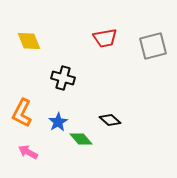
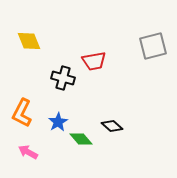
red trapezoid: moved 11 px left, 23 px down
black diamond: moved 2 px right, 6 px down
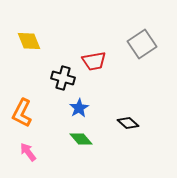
gray square: moved 11 px left, 2 px up; rotated 20 degrees counterclockwise
blue star: moved 21 px right, 14 px up
black diamond: moved 16 px right, 3 px up
pink arrow: rotated 24 degrees clockwise
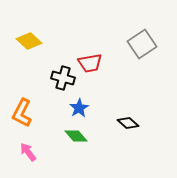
yellow diamond: rotated 25 degrees counterclockwise
red trapezoid: moved 4 px left, 2 px down
green diamond: moved 5 px left, 3 px up
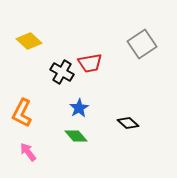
black cross: moved 1 px left, 6 px up; rotated 15 degrees clockwise
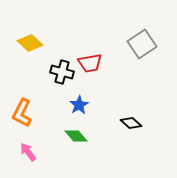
yellow diamond: moved 1 px right, 2 px down
black cross: rotated 15 degrees counterclockwise
blue star: moved 3 px up
black diamond: moved 3 px right
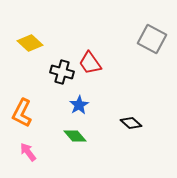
gray square: moved 10 px right, 5 px up; rotated 28 degrees counterclockwise
red trapezoid: rotated 65 degrees clockwise
green diamond: moved 1 px left
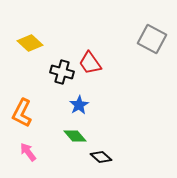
black diamond: moved 30 px left, 34 px down
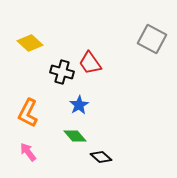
orange L-shape: moved 6 px right
